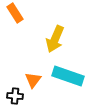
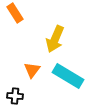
cyan rectangle: rotated 12 degrees clockwise
orange triangle: moved 1 px left, 10 px up
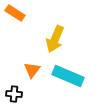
orange rectangle: rotated 24 degrees counterclockwise
cyan rectangle: rotated 8 degrees counterclockwise
black cross: moved 1 px left, 2 px up
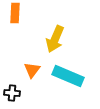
orange rectangle: rotated 60 degrees clockwise
black cross: moved 2 px left, 1 px up
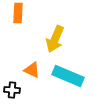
orange rectangle: moved 3 px right
orange triangle: rotated 42 degrees counterclockwise
black cross: moved 3 px up
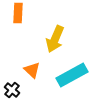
orange triangle: rotated 18 degrees clockwise
cyan rectangle: moved 4 px right, 1 px up; rotated 52 degrees counterclockwise
black cross: rotated 35 degrees clockwise
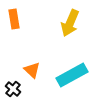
orange rectangle: moved 4 px left, 6 px down; rotated 12 degrees counterclockwise
yellow arrow: moved 15 px right, 16 px up
black cross: moved 1 px right, 1 px up
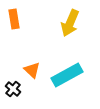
cyan rectangle: moved 5 px left
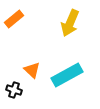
orange rectangle: rotated 60 degrees clockwise
black cross: moved 1 px right, 1 px down; rotated 21 degrees counterclockwise
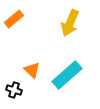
cyan rectangle: rotated 12 degrees counterclockwise
